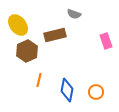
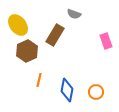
brown rectangle: rotated 45 degrees counterclockwise
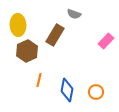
yellow ellipse: rotated 35 degrees clockwise
pink rectangle: rotated 63 degrees clockwise
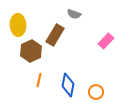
brown hexagon: moved 4 px right
blue diamond: moved 1 px right, 5 px up
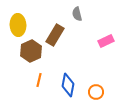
gray semicircle: moved 3 px right; rotated 56 degrees clockwise
pink rectangle: rotated 21 degrees clockwise
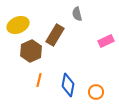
yellow ellipse: rotated 70 degrees clockwise
